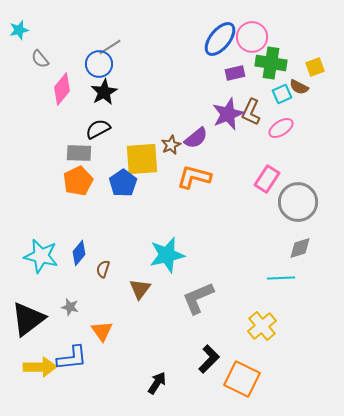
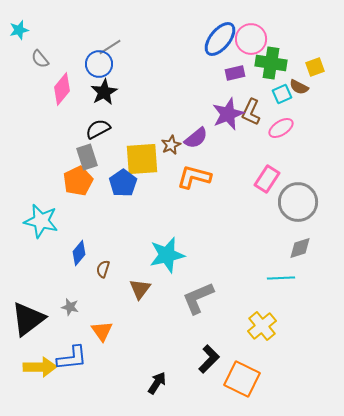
pink circle at (252, 37): moved 1 px left, 2 px down
gray rectangle at (79, 153): moved 8 px right, 4 px down; rotated 70 degrees clockwise
cyan star at (41, 256): moved 35 px up
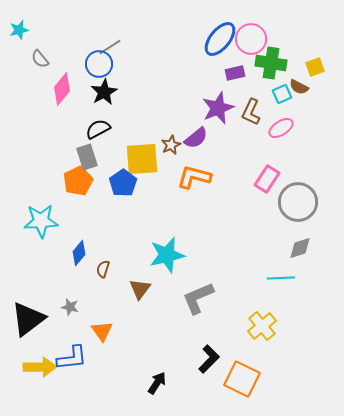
purple star at (228, 114): moved 10 px left, 6 px up
cyan star at (41, 221): rotated 16 degrees counterclockwise
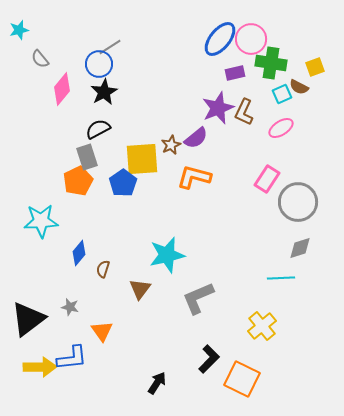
brown L-shape at (251, 112): moved 7 px left
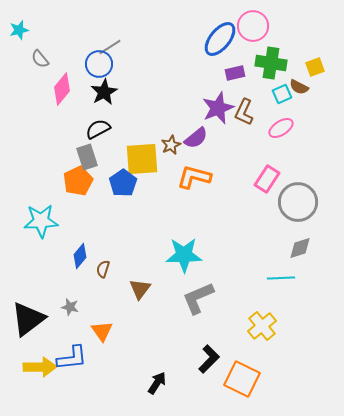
pink circle at (251, 39): moved 2 px right, 13 px up
blue diamond at (79, 253): moved 1 px right, 3 px down
cyan star at (167, 255): moved 17 px right; rotated 12 degrees clockwise
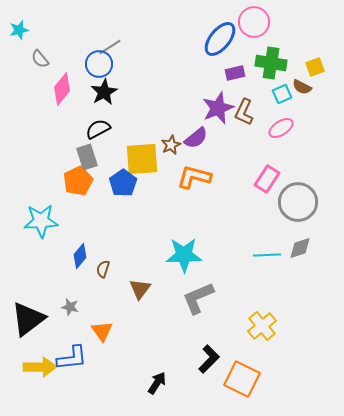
pink circle at (253, 26): moved 1 px right, 4 px up
brown semicircle at (299, 87): moved 3 px right
cyan line at (281, 278): moved 14 px left, 23 px up
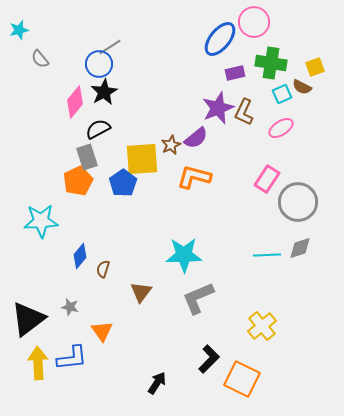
pink diamond at (62, 89): moved 13 px right, 13 px down
brown triangle at (140, 289): moved 1 px right, 3 px down
yellow arrow at (40, 367): moved 2 px left, 4 px up; rotated 92 degrees counterclockwise
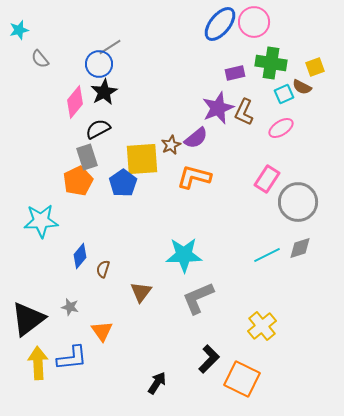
blue ellipse at (220, 39): moved 15 px up
cyan square at (282, 94): moved 2 px right
cyan line at (267, 255): rotated 24 degrees counterclockwise
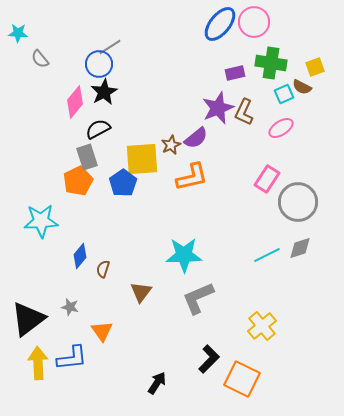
cyan star at (19, 30): moved 1 px left, 3 px down; rotated 18 degrees clockwise
orange L-shape at (194, 177): moved 2 px left; rotated 152 degrees clockwise
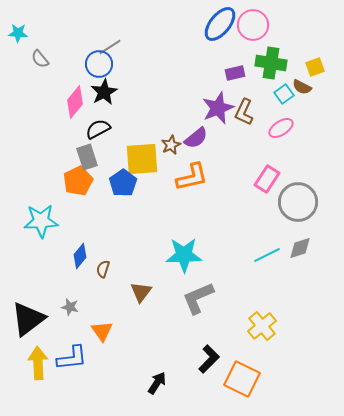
pink circle at (254, 22): moved 1 px left, 3 px down
cyan square at (284, 94): rotated 12 degrees counterclockwise
